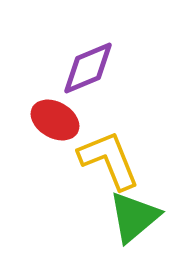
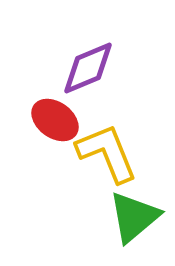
red ellipse: rotated 6 degrees clockwise
yellow L-shape: moved 2 px left, 7 px up
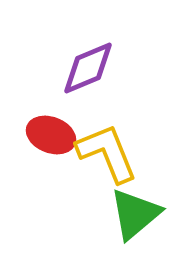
red ellipse: moved 4 px left, 15 px down; rotated 15 degrees counterclockwise
green triangle: moved 1 px right, 3 px up
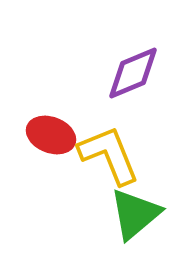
purple diamond: moved 45 px right, 5 px down
yellow L-shape: moved 2 px right, 2 px down
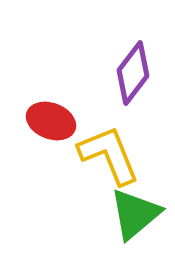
purple diamond: rotated 30 degrees counterclockwise
red ellipse: moved 14 px up
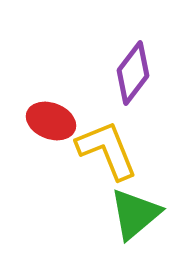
yellow L-shape: moved 2 px left, 5 px up
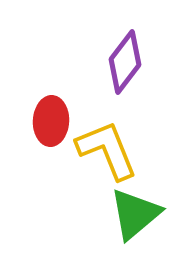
purple diamond: moved 8 px left, 11 px up
red ellipse: rotated 72 degrees clockwise
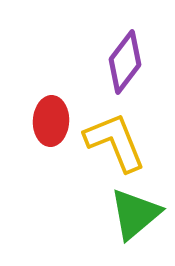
yellow L-shape: moved 8 px right, 8 px up
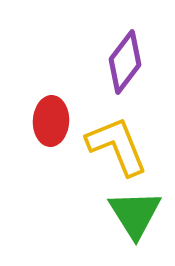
yellow L-shape: moved 2 px right, 4 px down
green triangle: rotated 22 degrees counterclockwise
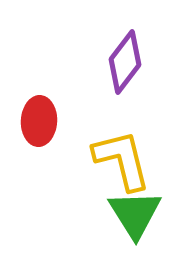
red ellipse: moved 12 px left
yellow L-shape: moved 5 px right, 14 px down; rotated 8 degrees clockwise
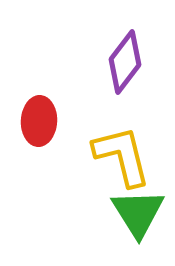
yellow L-shape: moved 4 px up
green triangle: moved 3 px right, 1 px up
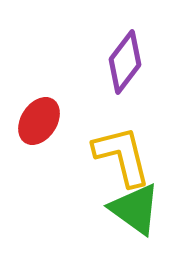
red ellipse: rotated 30 degrees clockwise
green triangle: moved 3 px left, 4 px up; rotated 22 degrees counterclockwise
